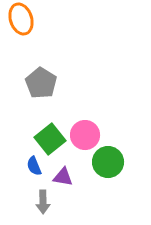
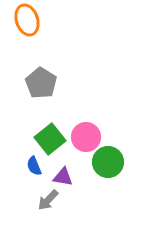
orange ellipse: moved 6 px right, 1 px down
pink circle: moved 1 px right, 2 px down
gray arrow: moved 5 px right, 2 px up; rotated 45 degrees clockwise
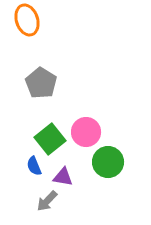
pink circle: moved 5 px up
gray arrow: moved 1 px left, 1 px down
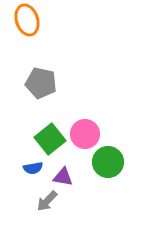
gray pentagon: rotated 20 degrees counterclockwise
pink circle: moved 1 px left, 2 px down
blue semicircle: moved 1 px left, 2 px down; rotated 78 degrees counterclockwise
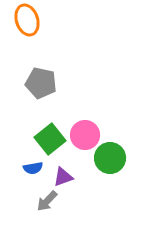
pink circle: moved 1 px down
green circle: moved 2 px right, 4 px up
purple triangle: rotated 30 degrees counterclockwise
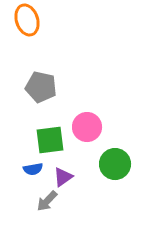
gray pentagon: moved 4 px down
pink circle: moved 2 px right, 8 px up
green square: moved 1 px down; rotated 32 degrees clockwise
green circle: moved 5 px right, 6 px down
blue semicircle: moved 1 px down
purple triangle: rotated 15 degrees counterclockwise
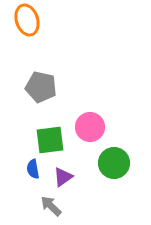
pink circle: moved 3 px right
green circle: moved 1 px left, 1 px up
blue semicircle: rotated 90 degrees clockwise
gray arrow: moved 4 px right, 5 px down; rotated 90 degrees clockwise
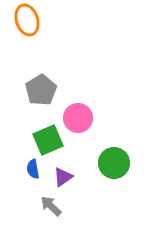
gray pentagon: moved 3 px down; rotated 28 degrees clockwise
pink circle: moved 12 px left, 9 px up
green square: moved 2 px left; rotated 16 degrees counterclockwise
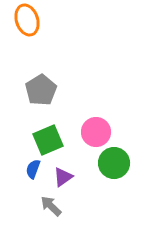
pink circle: moved 18 px right, 14 px down
blue semicircle: rotated 30 degrees clockwise
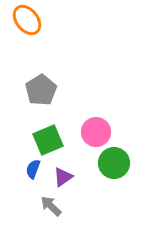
orange ellipse: rotated 20 degrees counterclockwise
